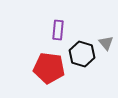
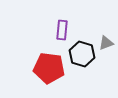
purple rectangle: moved 4 px right
gray triangle: rotated 49 degrees clockwise
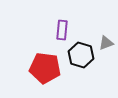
black hexagon: moved 1 px left, 1 px down
red pentagon: moved 4 px left
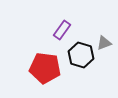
purple rectangle: rotated 30 degrees clockwise
gray triangle: moved 2 px left
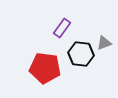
purple rectangle: moved 2 px up
black hexagon: moved 1 px up; rotated 10 degrees counterclockwise
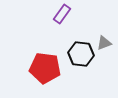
purple rectangle: moved 14 px up
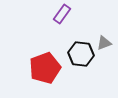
red pentagon: rotated 28 degrees counterclockwise
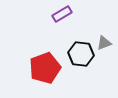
purple rectangle: rotated 24 degrees clockwise
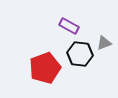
purple rectangle: moved 7 px right, 12 px down; rotated 60 degrees clockwise
black hexagon: moved 1 px left
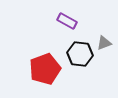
purple rectangle: moved 2 px left, 5 px up
red pentagon: moved 1 px down
